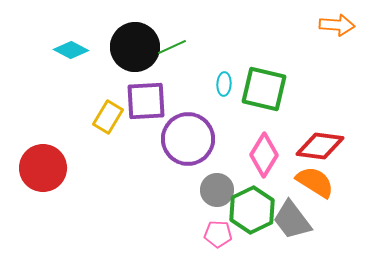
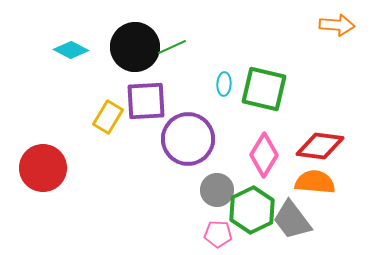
orange semicircle: rotated 27 degrees counterclockwise
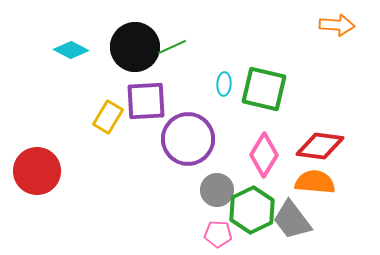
red circle: moved 6 px left, 3 px down
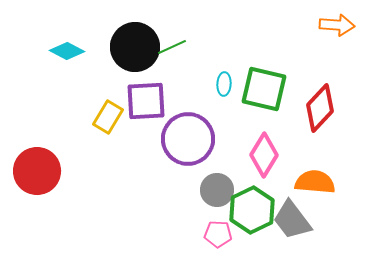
cyan diamond: moved 4 px left, 1 px down
red diamond: moved 38 px up; rotated 54 degrees counterclockwise
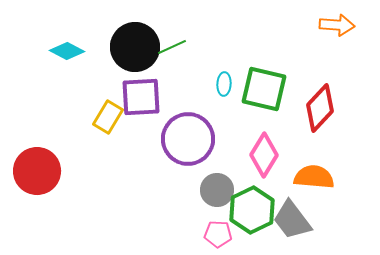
purple square: moved 5 px left, 4 px up
orange semicircle: moved 1 px left, 5 px up
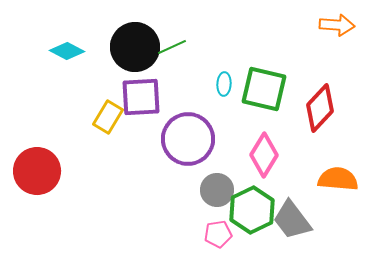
orange semicircle: moved 24 px right, 2 px down
pink pentagon: rotated 12 degrees counterclockwise
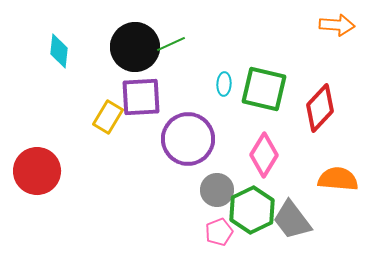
green line: moved 1 px left, 3 px up
cyan diamond: moved 8 px left; rotated 68 degrees clockwise
pink pentagon: moved 1 px right, 2 px up; rotated 12 degrees counterclockwise
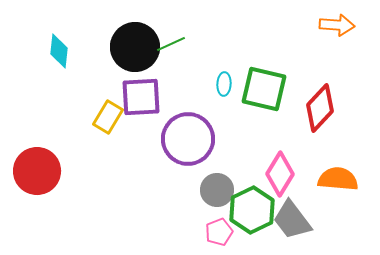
pink diamond: moved 16 px right, 19 px down
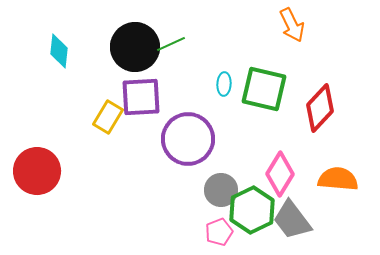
orange arrow: moved 45 px left; rotated 60 degrees clockwise
gray circle: moved 4 px right
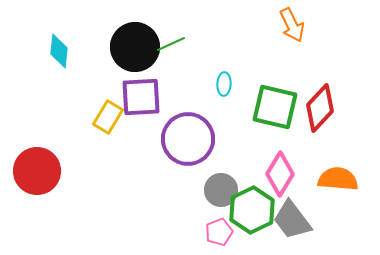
green square: moved 11 px right, 18 px down
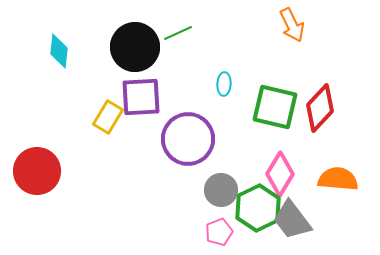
green line: moved 7 px right, 11 px up
green hexagon: moved 6 px right, 2 px up
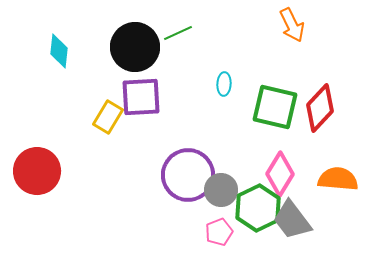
purple circle: moved 36 px down
